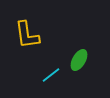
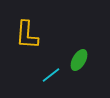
yellow L-shape: rotated 12 degrees clockwise
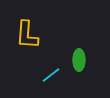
green ellipse: rotated 30 degrees counterclockwise
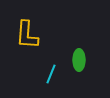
cyan line: moved 1 px up; rotated 30 degrees counterclockwise
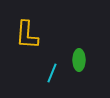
cyan line: moved 1 px right, 1 px up
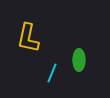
yellow L-shape: moved 1 px right, 3 px down; rotated 8 degrees clockwise
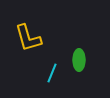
yellow L-shape: rotated 28 degrees counterclockwise
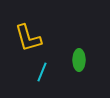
cyan line: moved 10 px left, 1 px up
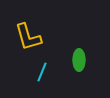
yellow L-shape: moved 1 px up
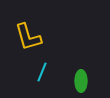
green ellipse: moved 2 px right, 21 px down
